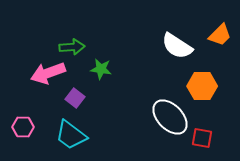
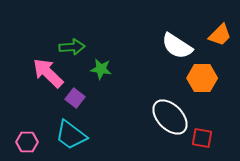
pink arrow: rotated 64 degrees clockwise
orange hexagon: moved 8 px up
pink hexagon: moved 4 px right, 15 px down
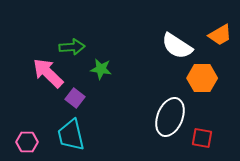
orange trapezoid: rotated 15 degrees clockwise
white ellipse: rotated 66 degrees clockwise
cyan trapezoid: rotated 40 degrees clockwise
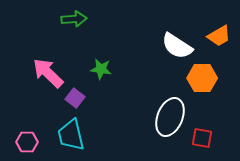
orange trapezoid: moved 1 px left, 1 px down
green arrow: moved 2 px right, 28 px up
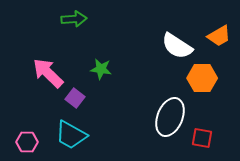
cyan trapezoid: rotated 48 degrees counterclockwise
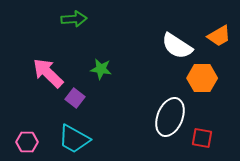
cyan trapezoid: moved 3 px right, 4 px down
